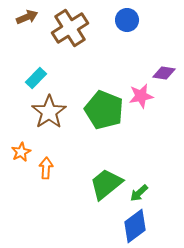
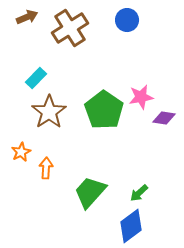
purple diamond: moved 45 px down
pink star: moved 1 px down
green pentagon: rotated 12 degrees clockwise
green trapezoid: moved 16 px left, 8 px down; rotated 9 degrees counterclockwise
blue diamond: moved 4 px left
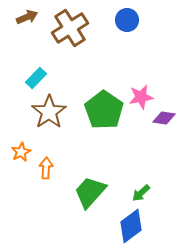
green arrow: moved 2 px right
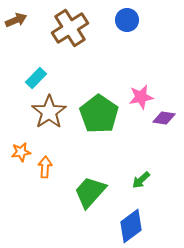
brown arrow: moved 11 px left, 3 px down
green pentagon: moved 5 px left, 4 px down
orange star: rotated 18 degrees clockwise
orange arrow: moved 1 px left, 1 px up
green arrow: moved 13 px up
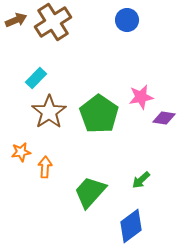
brown cross: moved 17 px left, 6 px up
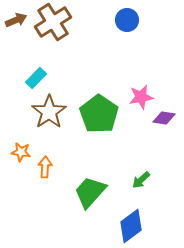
orange star: rotated 18 degrees clockwise
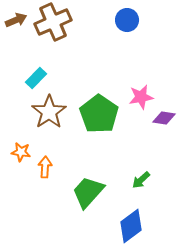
brown cross: rotated 9 degrees clockwise
green trapezoid: moved 2 px left
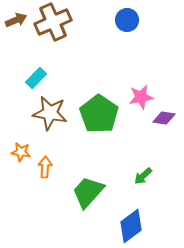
brown star: moved 1 px right, 1 px down; rotated 28 degrees counterclockwise
green arrow: moved 2 px right, 4 px up
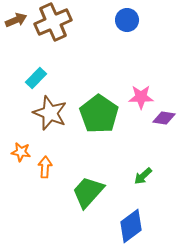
pink star: rotated 10 degrees clockwise
brown star: rotated 12 degrees clockwise
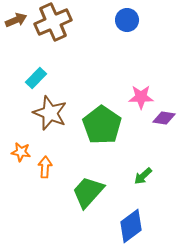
green pentagon: moved 3 px right, 11 px down
